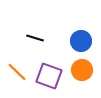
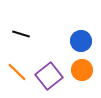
black line: moved 14 px left, 4 px up
purple square: rotated 32 degrees clockwise
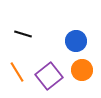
black line: moved 2 px right
blue circle: moved 5 px left
orange line: rotated 15 degrees clockwise
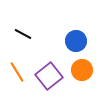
black line: rotated 12 degrees clockwise
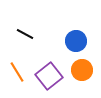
black line: moved 2 px right
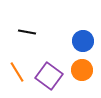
black line: moved 2 px right, 2 px up; rotated 18 degrees counterclockwise
blue circle: moved 7 px right
purple square: rotated 16 degrees counterclockwise
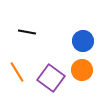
purple square: moved 2 px right, 2 px down
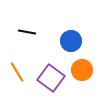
blue circle: moved 12 px left
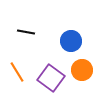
black line: moved 1 px left
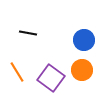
black line: moved 2 px right, 1 px down
blue circle: moved 13 px right, 1 px up
